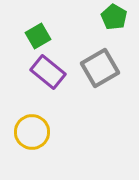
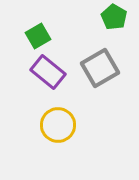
yellow circle: moved 26 px right, 7 px up
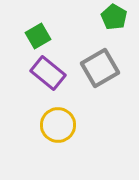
purple rectangle: moved 1 px down
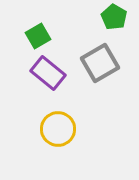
gray square: moved 5 px up
yellow circle: moved 4 px down
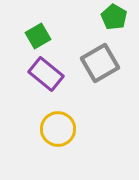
purple rectangle: moved 2 px left, 1 px down
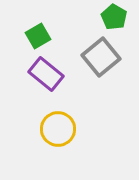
gray square: moved 1 px right, 6 px up; rotated 9 degrees counterclockwise
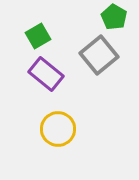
gray square: moved 2 px left, 2 px up
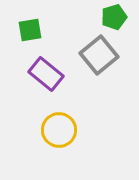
green pentagon: rotated 25 degrees clockwise
green square: moved 8 px left, 6 px up; rotated 20 degrees clockwise
yellow circle: moved 1 px right, 1 px down
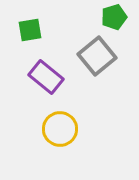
gray square: moved 2 px left, 1 px down
purple rectangle: moved 3 px down
yellow circle: moved 1 px right, 1 px up
